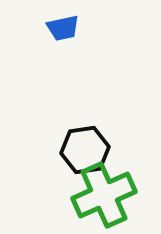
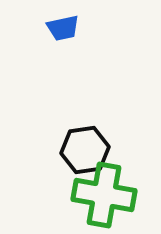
green cross: rotated 34 degrees clockwise
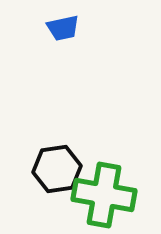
black hexagon: moved 28 px left, 19 px down
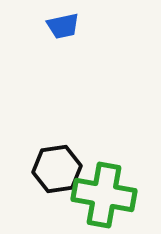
blue trapezoid: moved 2 px up
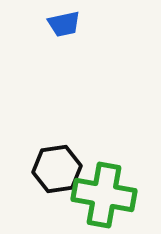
blue trapezoid: moved 1 px right, 2 px up
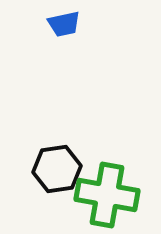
green cross: moved 3 px right
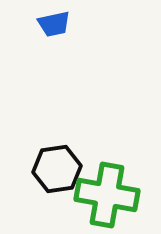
blue trapezoid: moved 10 px left
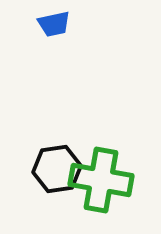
green cross: moved 6 px left, 15 px up
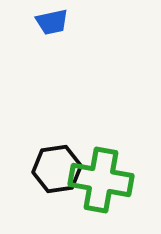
blue trapezoid: moved 2 px left, 2 px up
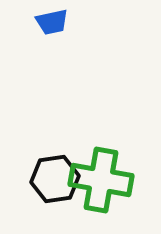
black hexagon: moved 2 px left, 10 px down
